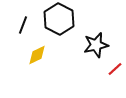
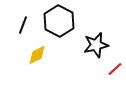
black hexagon: moved 2 px down
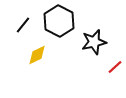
black line: rotated 18 degrees clockwise
black star: moved 2 px left, 3 px up
red line: moved 2 px up
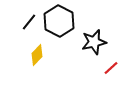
black line: moved 6 px right, 3 px up
yellow diamond: rotated 20 degrees counterclockwise
red line: moved 4 px left, 1 px down
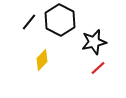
black hexagon: moved 1 px right, 1 px up
yellow diamond: moved 5 px right, 5 px down
red line: moved 13 px left
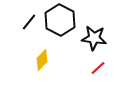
black star: moved 4 px up; rotated 20 degrees clockwise
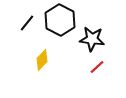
black line: moved 2 px left, 1 px down
black star: moved 2 px left, 1 px down
red line: moved 1 px left, 1 px up
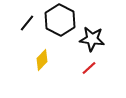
red line: moved 8 px left, 1 px down
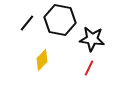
black hexagon: rotated 16 degrees counterclockwise
red line: rotated 21 degrees counterclockwise
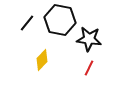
black star: moved 3 px left
